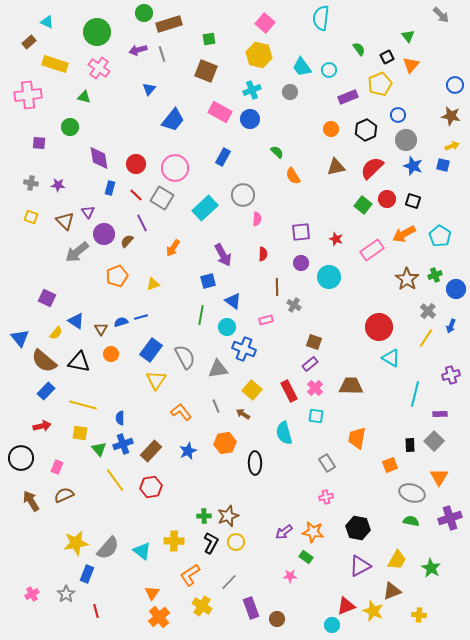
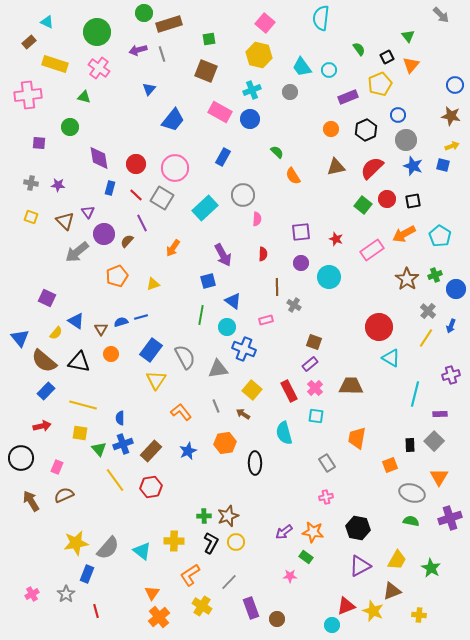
black square at (413, 201): rotated 28 degrees counterclockwise
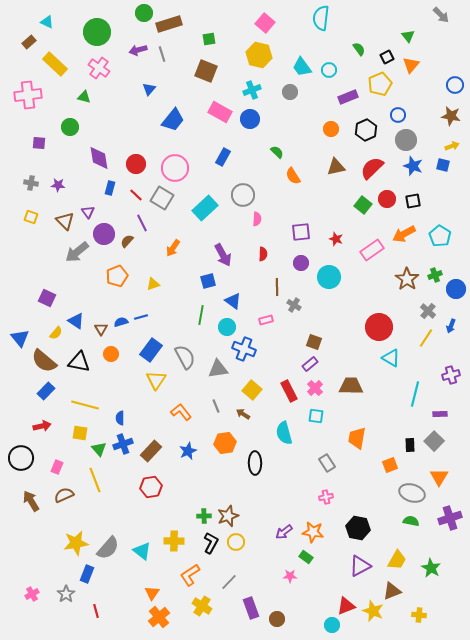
yellow rectangle at (55, 64): rotated 25 degrees clockwise
yellow line at (83, 405): moved 2 px right
yellow line at (115, 480): moved 20 px left; rotated 15 degrees clockwise
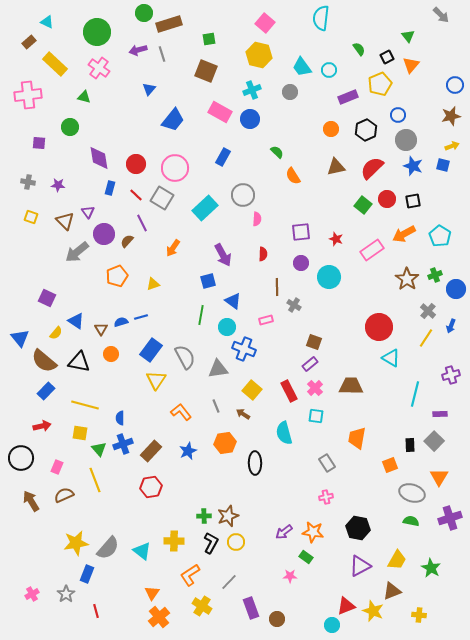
brown star at (451, 116): rotated 24 degrees counterclockwise
gray cross at (31, 183): moved 3 px left, 1 px up
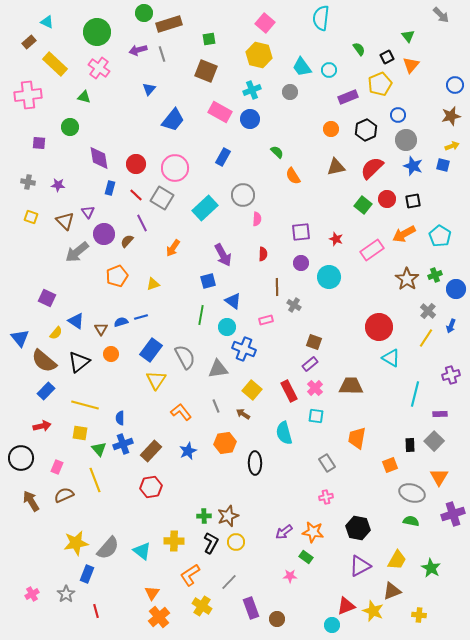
black triangle at (79, 362): rotated 50 degrees counterclockwise
purple cross at (450, 518): moved 3 px right, 4 px up
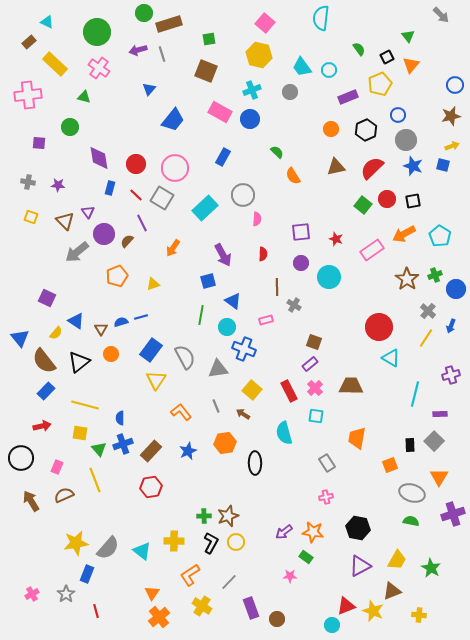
brown semicircle at (44, 361): rotated 12 degrees clockwise
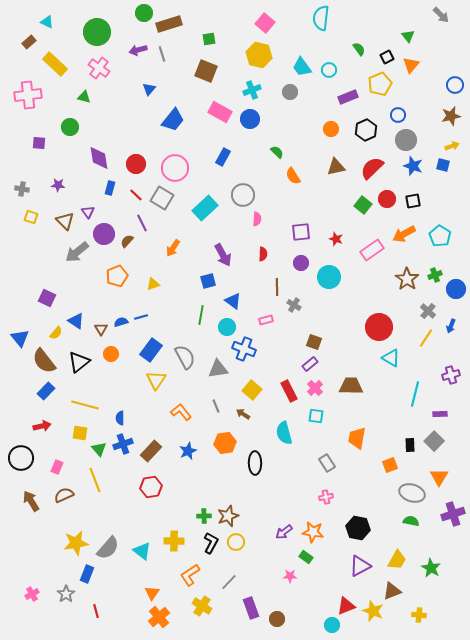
gray cross at (28, 182): moved 6 px left, 7 px down
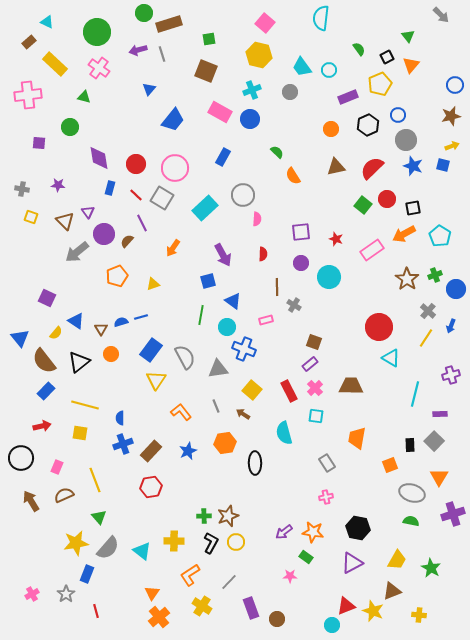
black hexagon at (366, 130): moved 2 px right, 5 px up
black square at (413, 201): moved 7 px down
green triangle at (99, 449): moved 68 px down
purple triangle at (360, 566): moved 8 px left, 3 px up
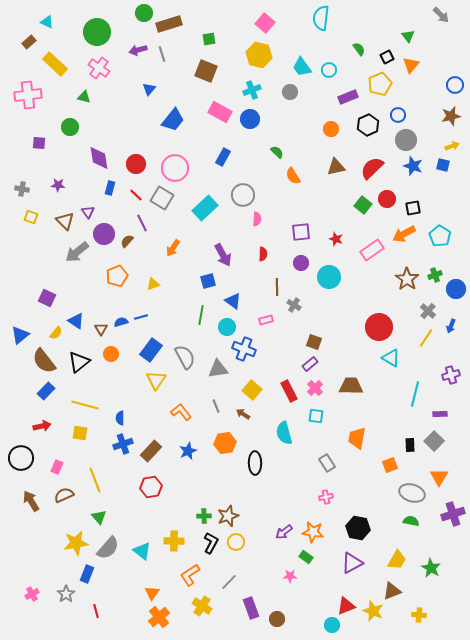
blue triangle at (20, 338): moved 3 px up; rotated 30 degrees clockwise
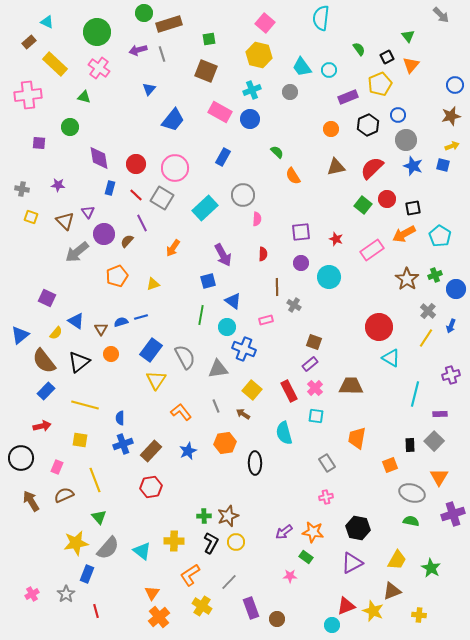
yellow square at (80, 433): moved 7 px down
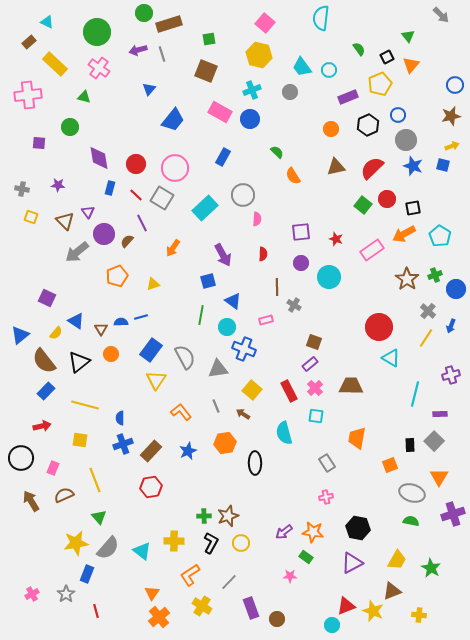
blue semicircle at (121, 322): rotated 16 degrees clockwise
pink rectangle at (57, 467): moved 4 px left, 1 px down
yellow circle at (236, 542): moved 5 px right, 1 px down
